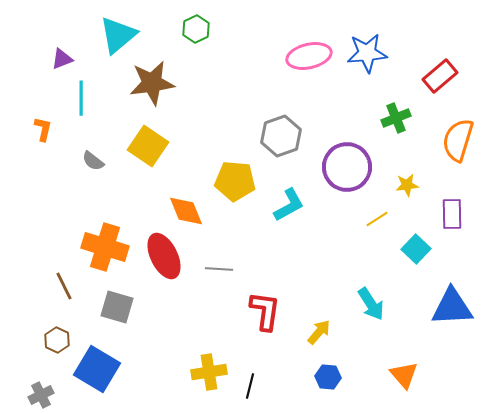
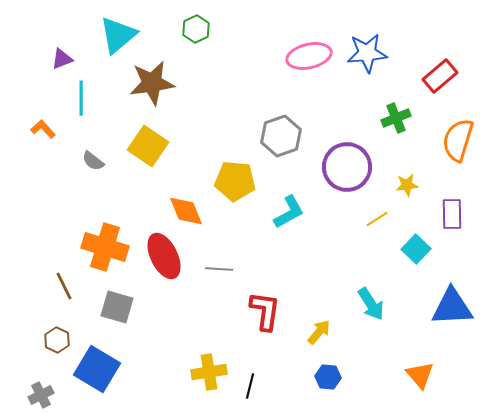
orange L-shape: rotated 55 degrees counterclockwise
cyan L-shape: moved 7 px down
orange triangle: moved 16 px right
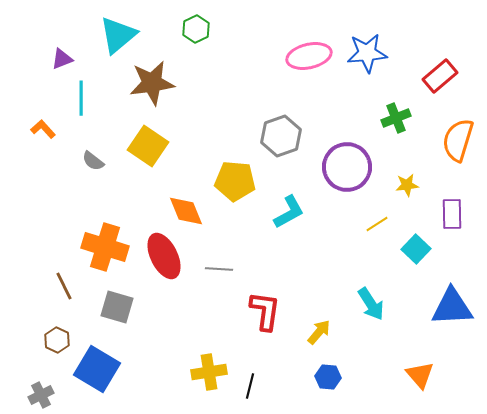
yellow line: moved 5 px down
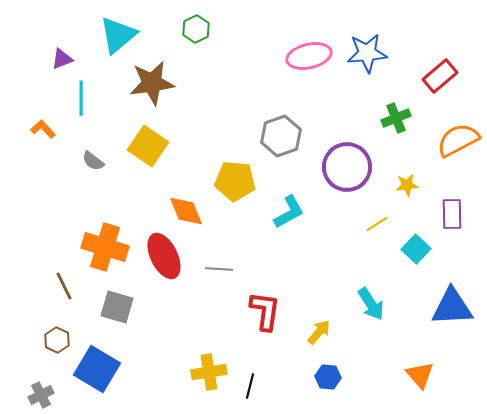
orange semicircle: rotated 45 degrees clockwise
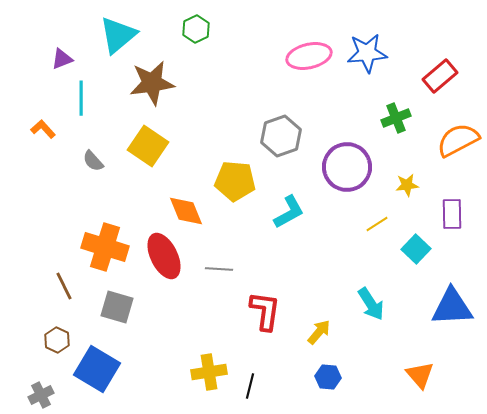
gray semicircle: rotated 10 degrees clockwise
